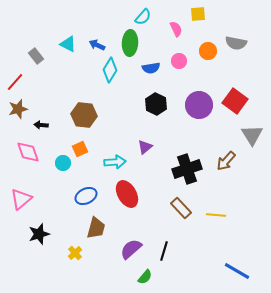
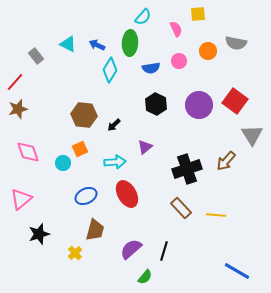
black arrow: moved 73 px right; rotated 48 degrees counterclockwise
brown trapezoid: moved 1 px left, 2 px down
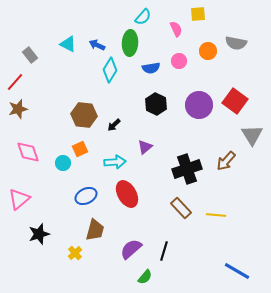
gray rectangle: moved 6 px left, 1 px up
pink triangle: moved 2 px left
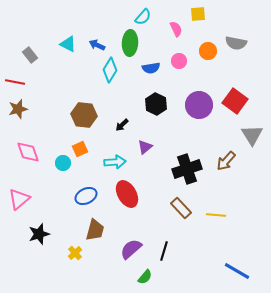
red line: rotated 60 degrees clockwise
black arrow: moved 8 px right
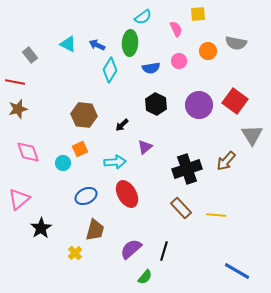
cyan semicircle: rotated 12 degrees clockwise
black star: moved 2 px right, 6 px up; rotated 15 degrees counterclockwise
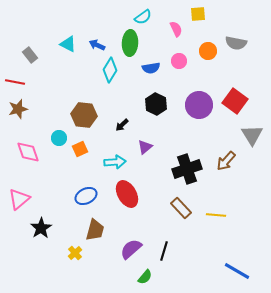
cyan circle: moved 4 px left, 25 px up
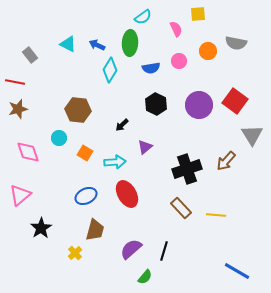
brown hexagon: moved 6 px left, 5 px up
orange square: moved 5 px right, 4 px down; rotated 35 degrees counterclockwise
pink triangle: moved 1 px right, 4 px up
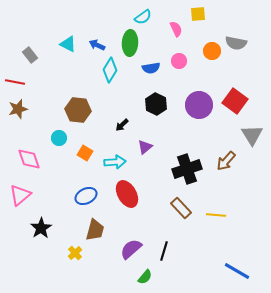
orange circle: moved 4 px right
pink diamond: moved 1 px right, 7 px down
